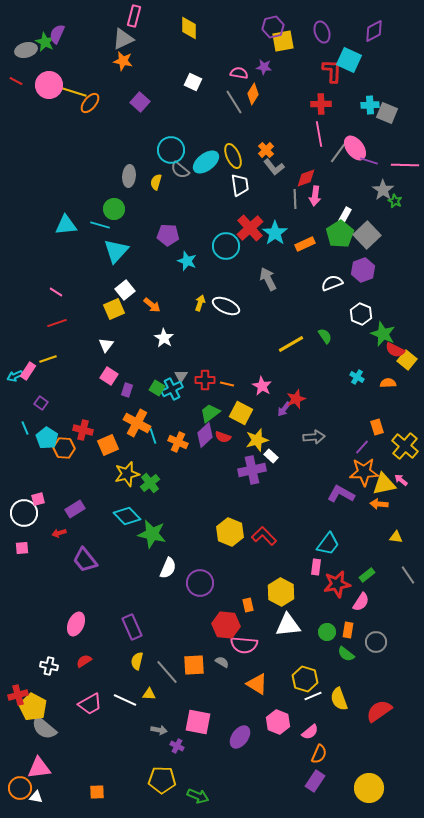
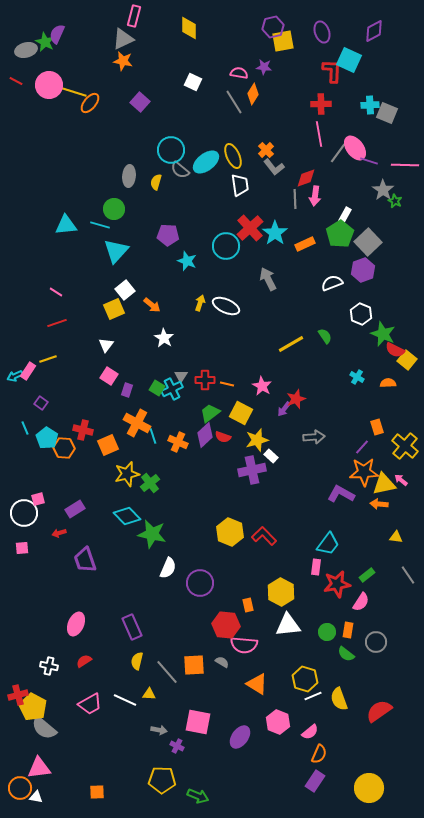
gray square at (367, 235): moved 1 px right, 7 px down
purple trapezoid at (85, 560): rotated 20 degrees clockwise
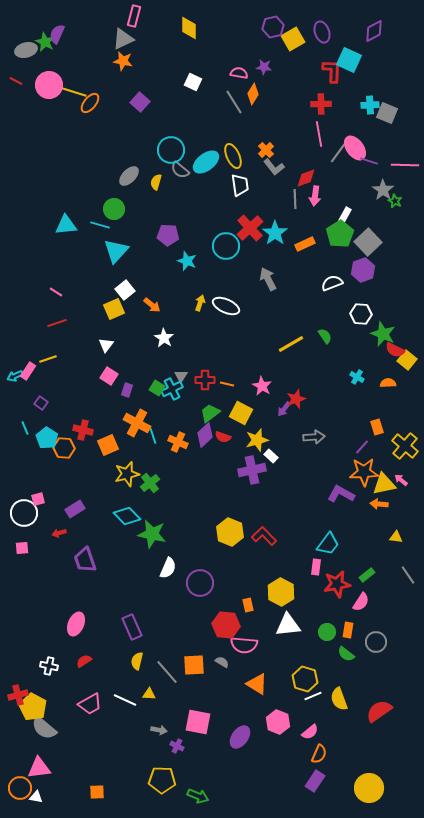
yellow square at (283, 41): moved 10 px right, 2 px up; rotated 20 degrees counterclockwise
gray ellipse at (129, 176): rotated 40 degrees clockwise
white hexagon at (361, 314): rotated 20 degrees counterclockwise
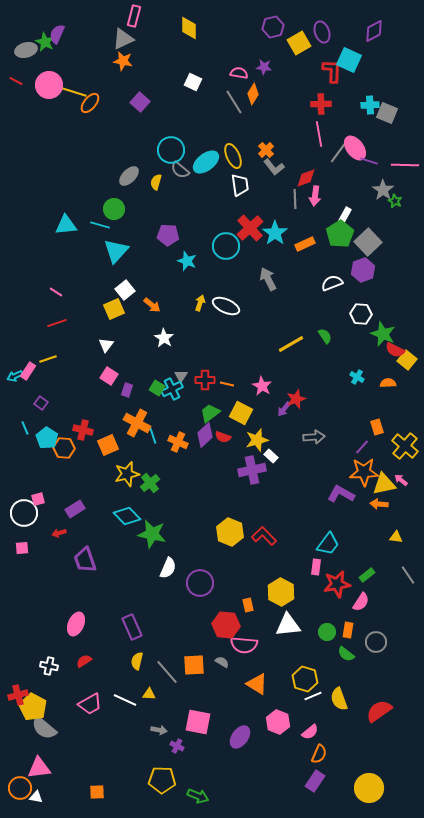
yellow square at (293, 39): moved 6 px right, 4 px down
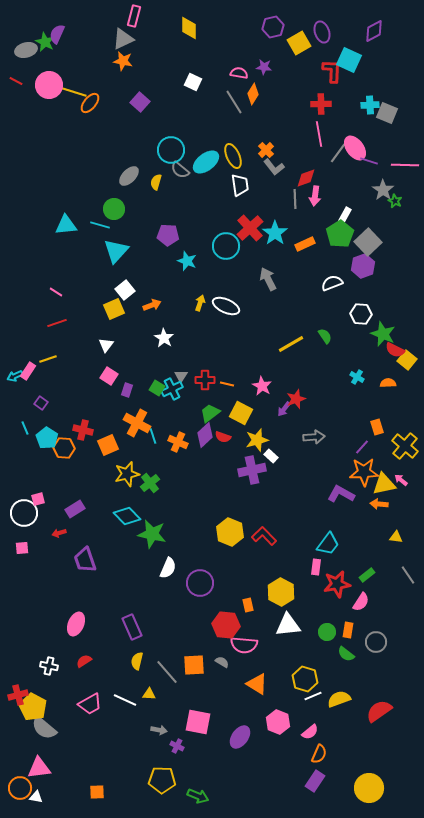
purple hexagon at (363, 270): moved 4 px up
orange arrow at (152, 305): rotated 60 degrees counterclockwise
yellow semicircle at (339, 699): rotated 90 degrees clockwise
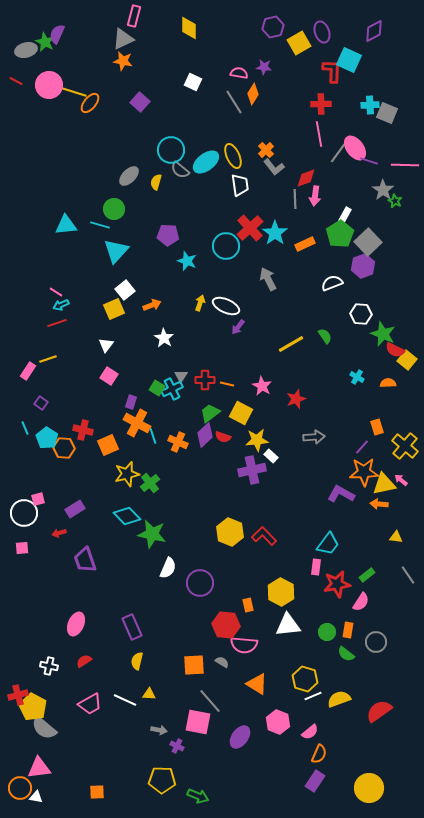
cyan arrow at (15, 376): moved 46 px right, 71 px up
purple rectangle at (127, 390): moved 4 px right, 12 px down
purple arrow at (284, 409): moved 46 px left, 82 px up
yellow star at (257, 440): rotated 10 degrees clockwise
gray line at (167, 672): moved 43 px right, 29 px down
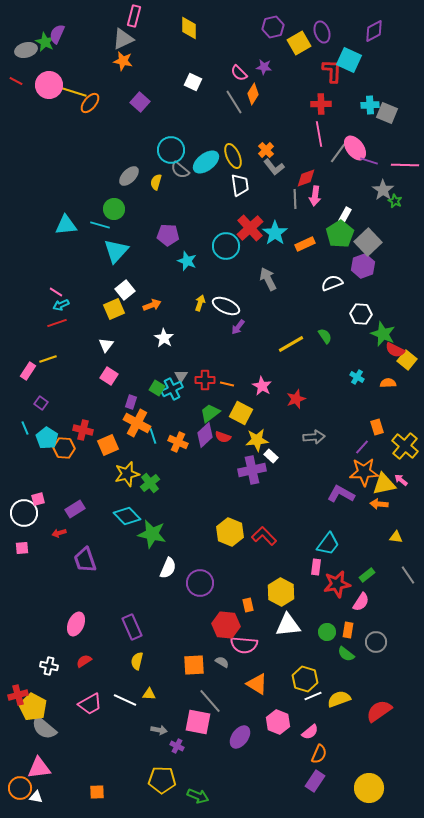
pink semicircle at (239, 73): rotated 144 degrees counterclockwise
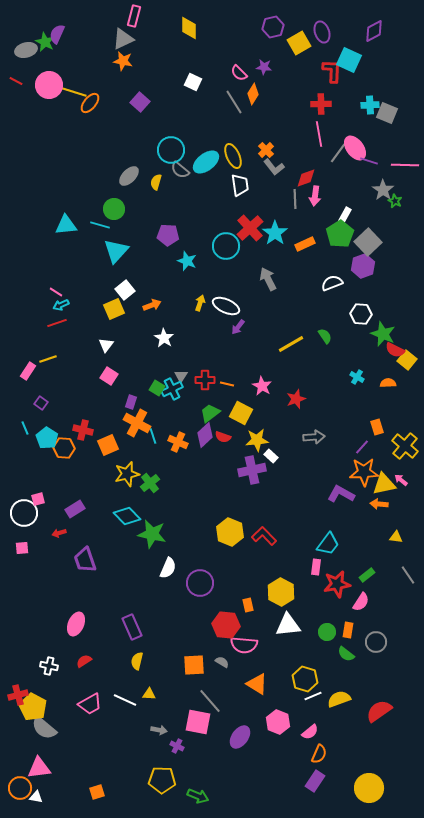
orange square at (97, 792): rotated 14 degrees counterclockwise
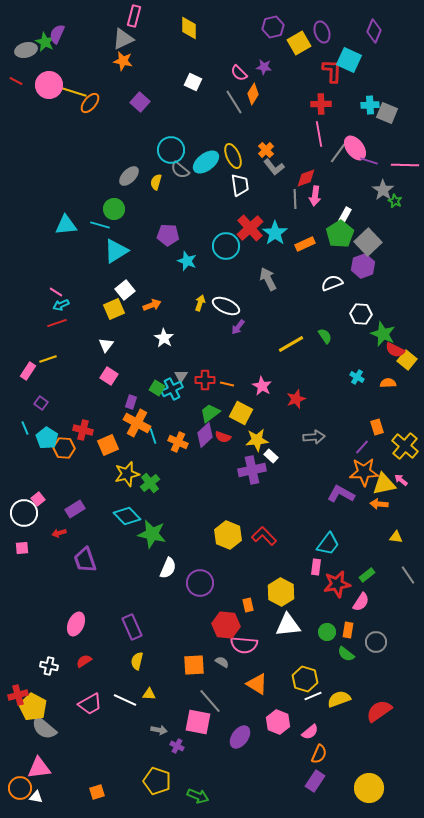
purple diamond at (374, 31): rotated 40 degrees counterclockwise
cyan triangle at (116, 251): rotated 16 degrees clockwise
pink square at (38, 499): rotated 24 degrees counterclockwise
yellow hexagon at (230, 532): moved 2 px left, 3 px down
yellow pentagon at (162, 780): moved 5 px left, 1 px down; rotated 16 degrees clockwise
